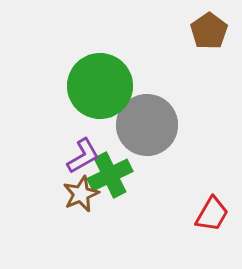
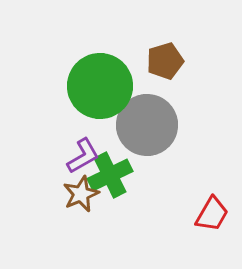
brown pentagon: moved 44 px left, 30 px down; rotated 18 degrees clockwise
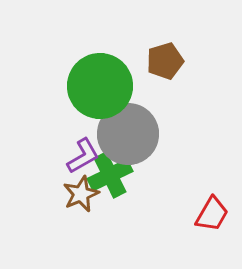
gray circle: moved 19 px left, 9 px down
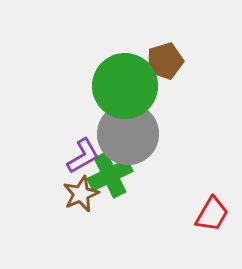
green circle: moved 25 px right
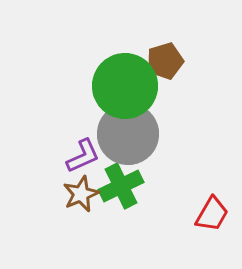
purple L-shape: rotated 6 degrees clockwise
green cross: moved 11 px right, 11 px down
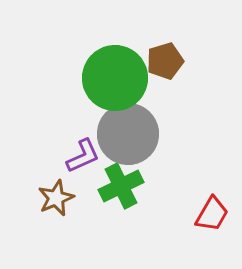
green circle: moved 10 px left, 8 px up
brown star: moved 25 px left, 4 px down
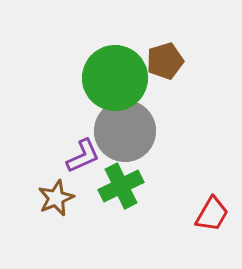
gray circle: moved 3 px left, 3 px up
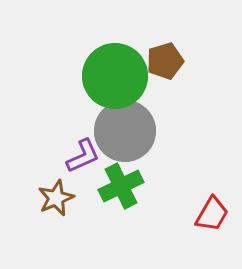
green circle: moved 2 px up
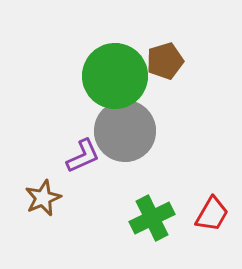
green cross: moved 31 px right, 32 px down
brown star: moved 13 px left
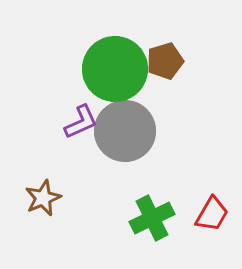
green circle: moved 7 px up
purple L-shape: moved 2 px left, 34 px up
